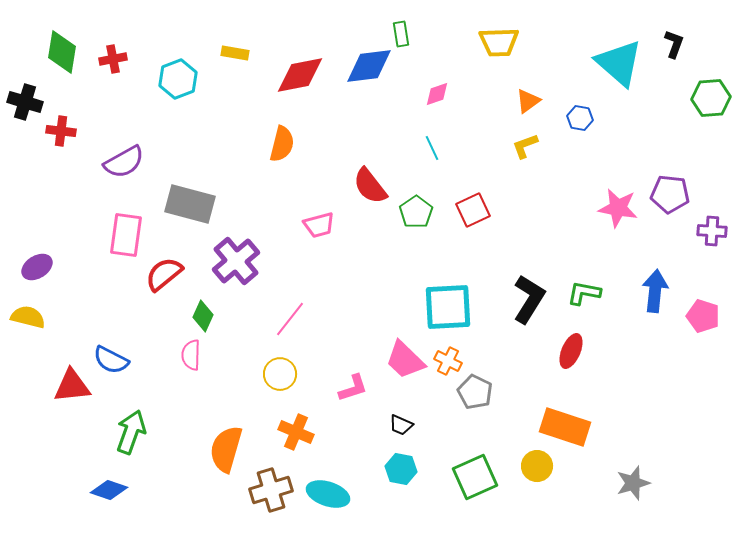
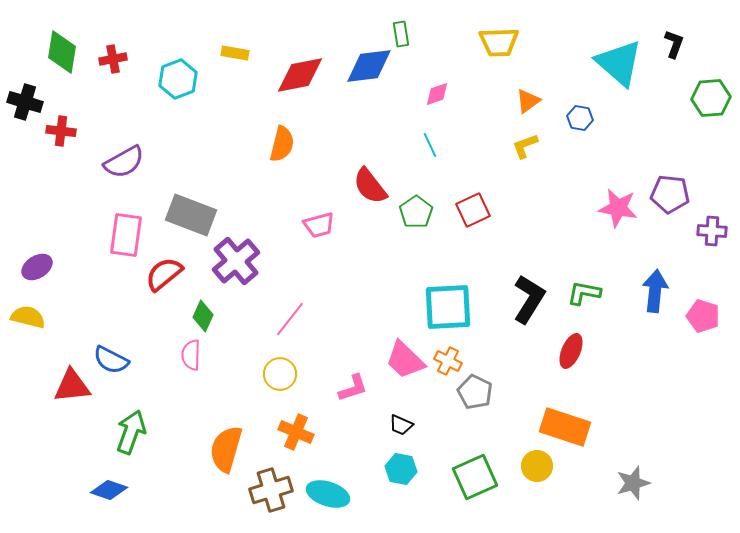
cyan line at (432, 148): moved 2 px left, 3 px up
gray rectangle at (190, 204): moved 1 px right, 11 px down; rotated 6 degrees clockwise
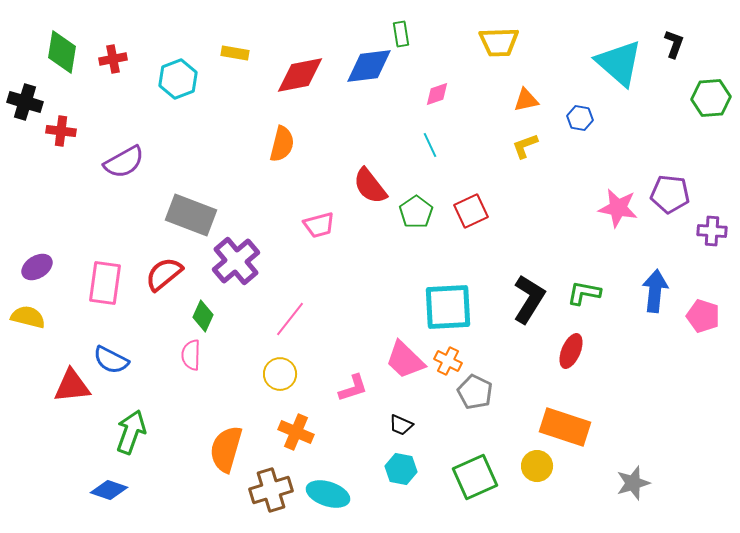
orange triangle at (528, 101): moved 2 px left, 1 px up; rotated 24 degrees clockwise
red square at (473, 210): moved 2 px left, 1 px down
pink rectangle at (126, 235): moved 21 px left, 48 px down
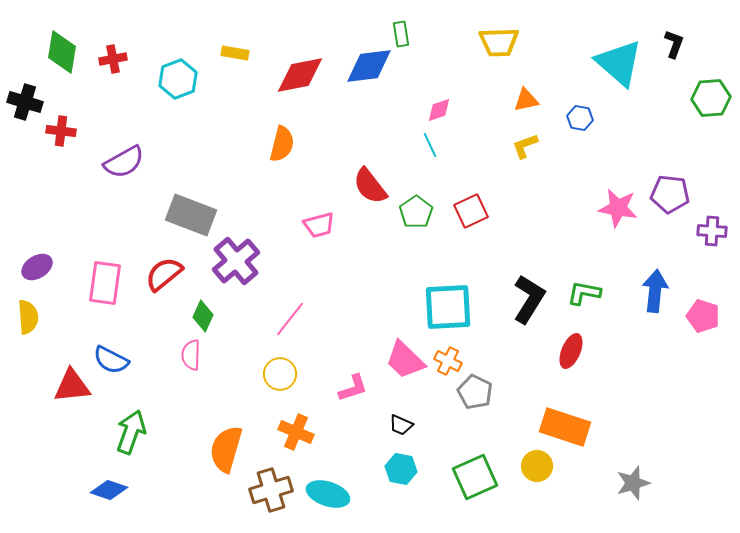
pink diamond at (437, 94): moved 2 px right, 16 px down
yellow semicircle at (28, 317): rotated 72 degrees clockwise
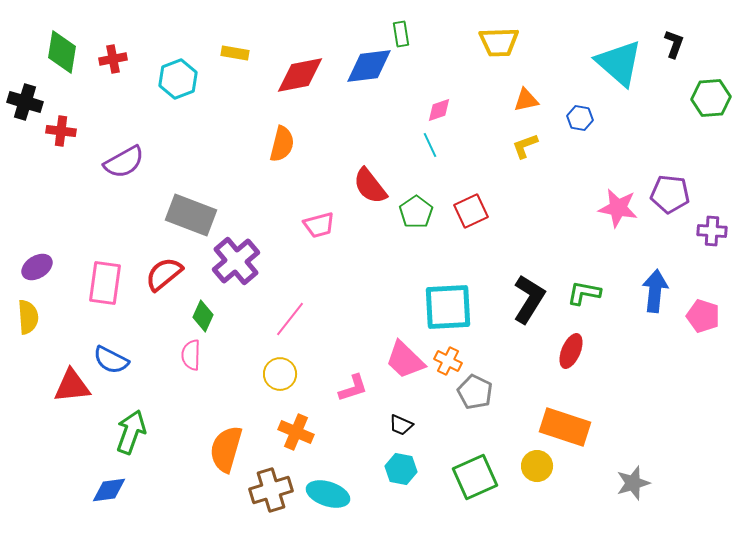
blue diamond at (109, 490): rotated 27 degrees counterclockwise
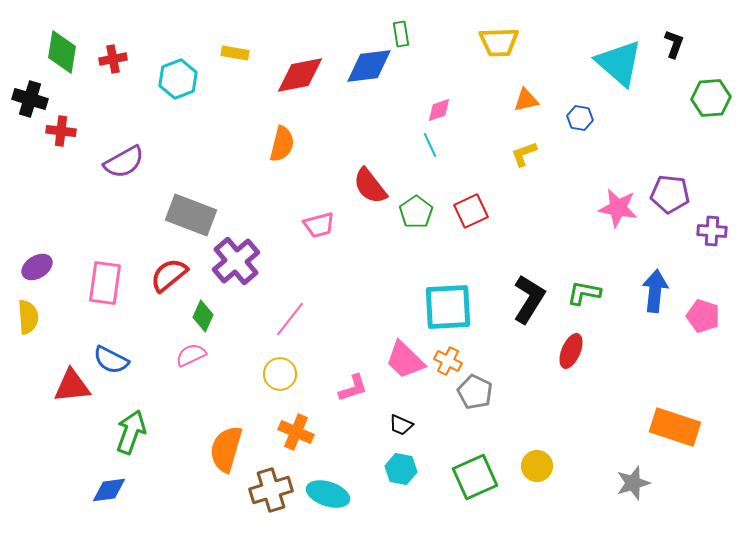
black cross at (25, 102): moved 5 px right, 3 px up
yellow L-shape at (525, 146): moved 1 px left, 8 px down
red semicircle at (164, 274): moved 5 px right, 1 px down
pink semicircle at (191, 355): rotated 64 degrees clockwise
orange rectangle at (565, 427): moved 110 px right
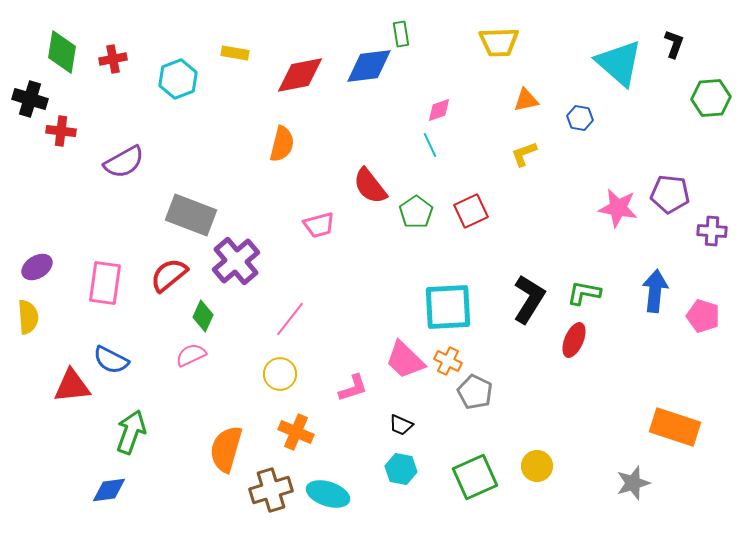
red ellipse at (571, 351): moved 3 px right, 11 px up
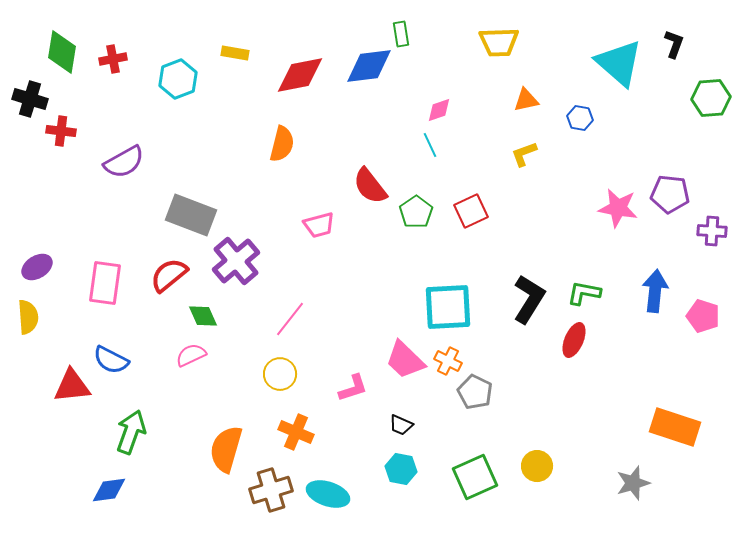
green diamond at (203, 316): rotated 48 degrees counterclockwise
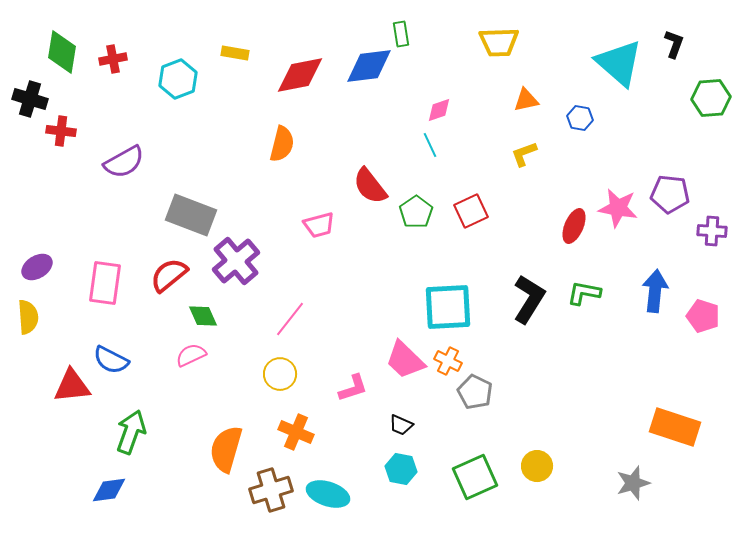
red ellipse at (574, 340): moved 114 px up
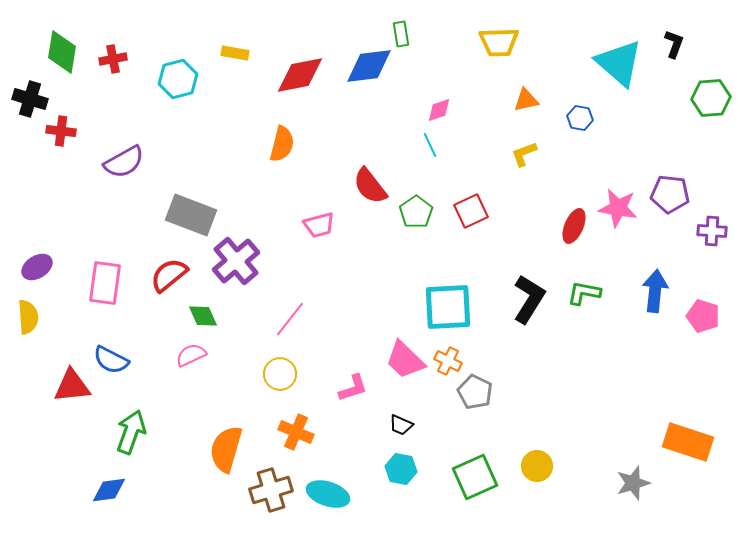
cyan hexagon at (178, 79): rotated 6 degrees clockwise
orange rectangle at (675, 427): moved 13 px right, 15 px down
